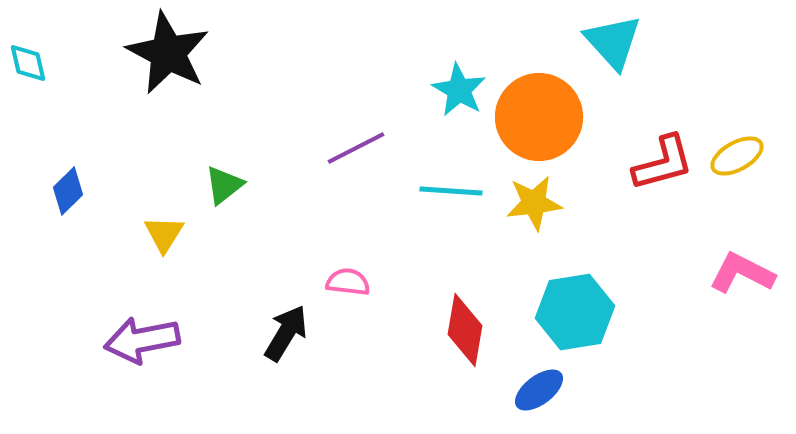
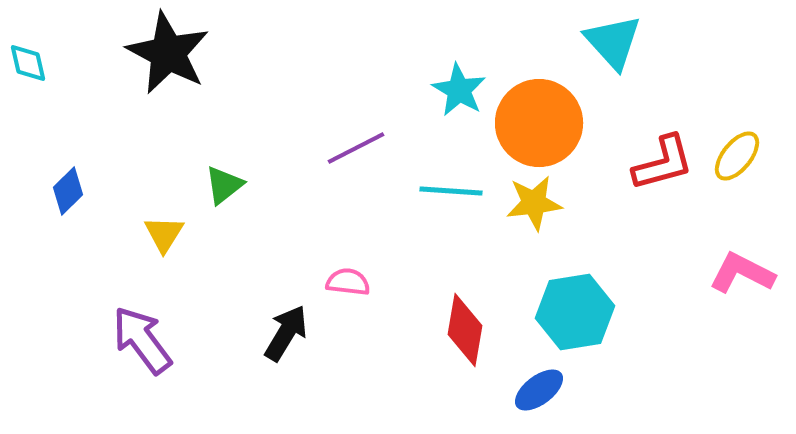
orange circle: moved 6 px down
yellow ellipse: rotated 22 degrees counterclockwise
purple arrow: rotated 64 degrees clockwise
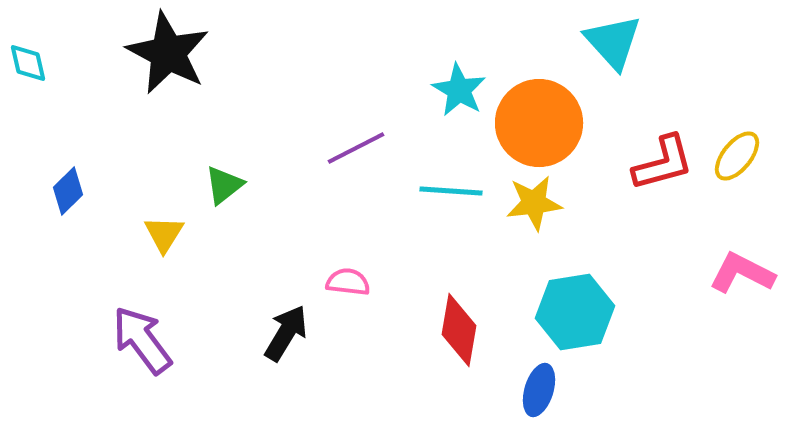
red diamond: moved 6 px left
blue ellipse: rotated 36 degrees counterclockwise
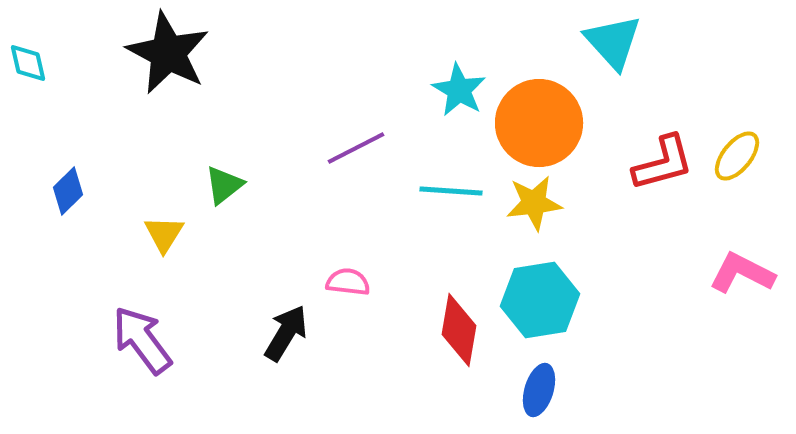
cyan hexagon: moved 35 px left, 12 px up
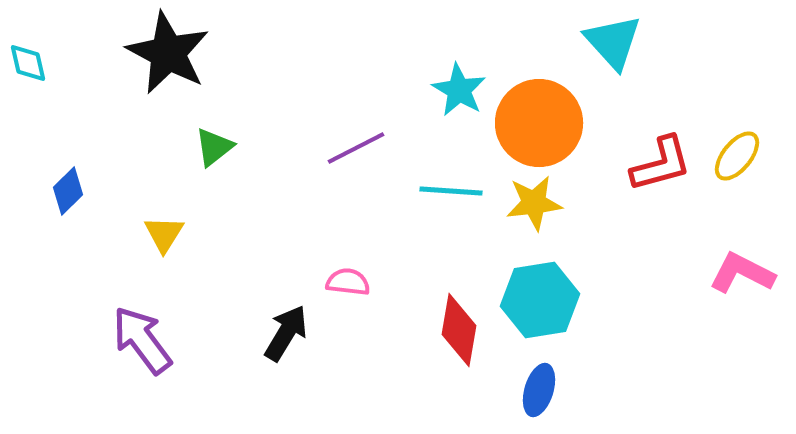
red L-shape: moved 2 px left, 1 px down
green triangle: moved 10 px left, 38 px up
